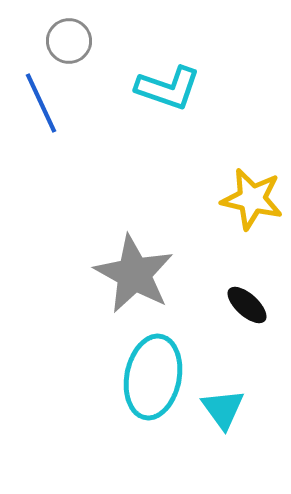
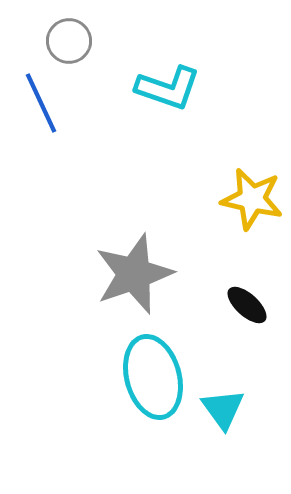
gray star: rotated 24 degrees clockwise
cyan ellipse: rotated 26 degrees counterclockwise
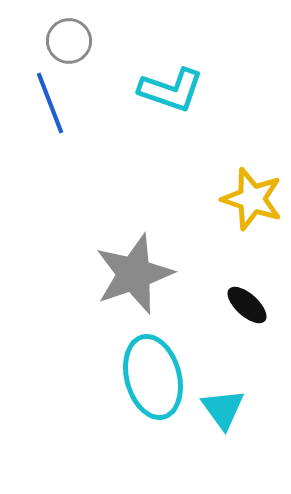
cyan L-shape: moved 3 px right, 2 px down
blue line: moved 9 px right; rotated 4 degrees clockwise
yellow star: rotated 6 degrees clockwise
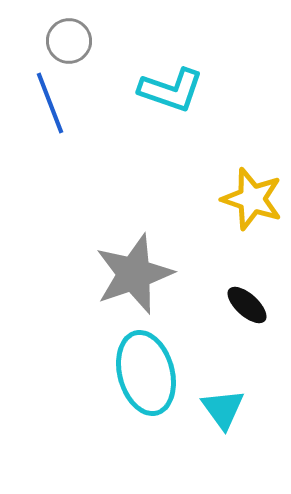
cyan ellipse: moved 7 px left, 4 px up
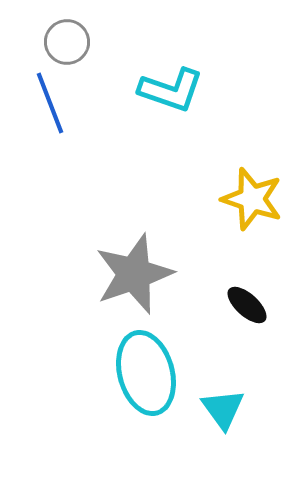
gray circle: moved 2 px left, 1 px down
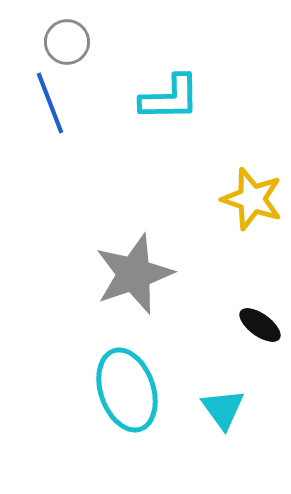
cyan L-shape: moved 1 px left, 8 px down; rotated 20 degrees counterclockwise
black ellipse: moved 13 px right, 20 px down; rotated 6 degrees counterclockwise
cyan ellipse: moved 19 px left, 17 px down; rotated 4 degrees counterclockwise
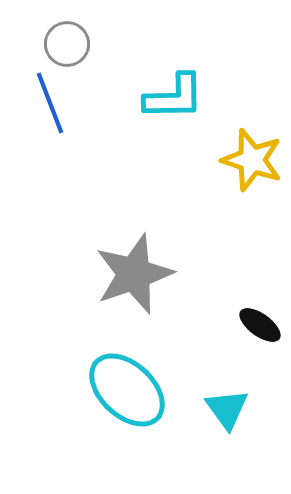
gray circle: moved 2 px down
cyan L-shape: moved 4 px right, 1 px up
yellow star: moved 39 px up
cyan ellipse: rotated 28 degrees counterclockwise
cyan triangle: moved 4 px right
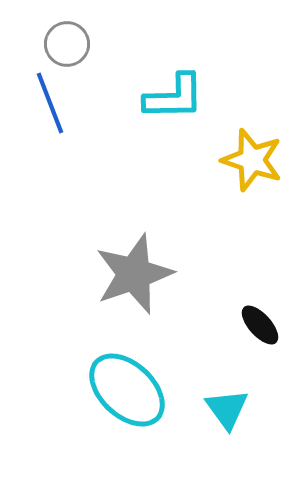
black ellipse: rotated 12 degrees clockwise
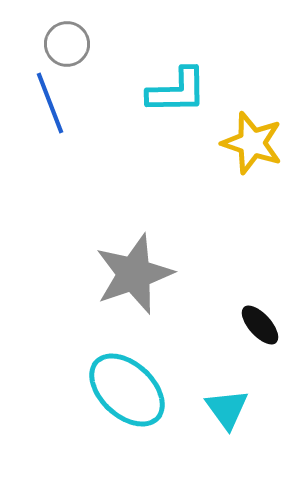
cyan L-shape: moved 3 px right, 6 px up
yellow star: moved 17 px up
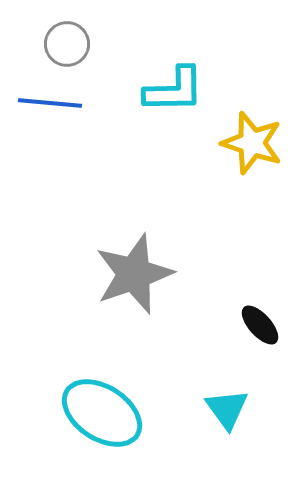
cyan L-shape: moved 3 px left, 1 px up
blue line: rotated 64 degrees counterclockwise
cyan ellipse: moved 25 px left, 23 px down; rotated 10 degrees counterclockwise
